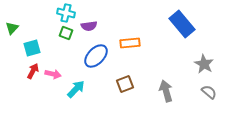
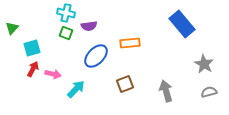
red arrow: moved 2 px up
gray semicircle: rotated 56 degrees counterclockwise
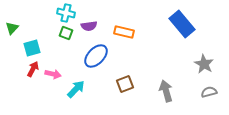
orange rectangle: moved 6 px left, 11 px up; rotated 18 degrees clockwise
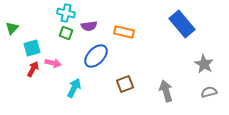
pink arrow: moved 11 px up
cyan arrow: moved 2 px left, 1 px up; rotated 18 degrees counterclockwise
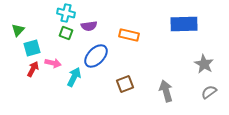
blue rectangle: moved 2 px right; rotated 52 degrees counterclockwise
green triangle: moved 6 px right, 2 px down
orange rectangle: moved 5 px right, 3 px down
cyan arrow: moved 11 px up
gray semicircle: rotated 21 degrees counterclockwise
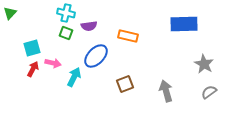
green triangle: moved 8 px left, 17 px up
orange rectangle: moved 1 px left, 1 px down
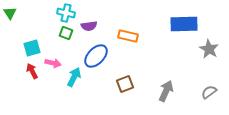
green triangle: rotated 16 degrees counterclockwise
gray star: moved 5 px right, 15 px up
red arrow: moved 1 px left, 2 px down; rotated 56 degrees counterclockwise
gray arrow: rotated 40 degrees clockwise
